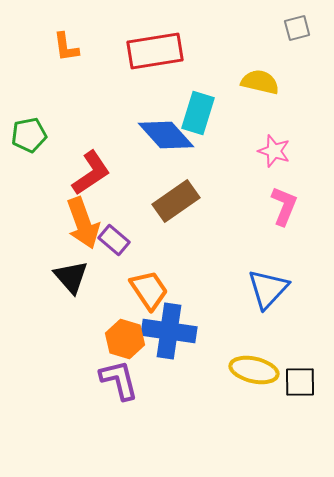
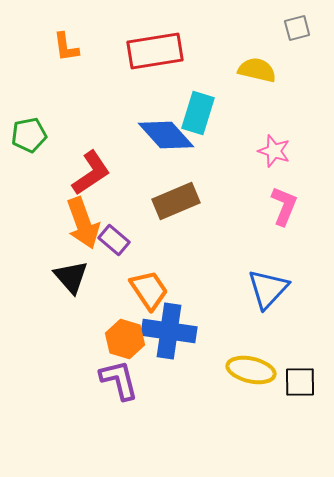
yellow semicircle: moved 3 px left, 12 px up
brown rectangle: rotated 12 degrees clockwise
yellow ellipse: moved 3 px left
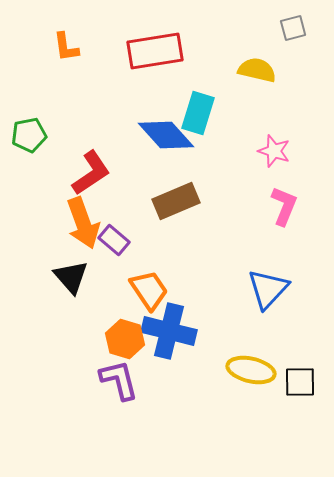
gray square: moved 4 px left
blue cross: rotated 6 degrees clockwise
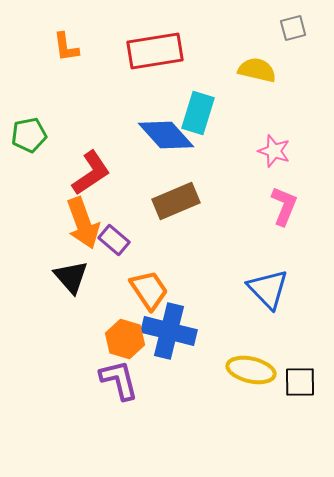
blue triangle: rotated 27 degrees counterclockwise
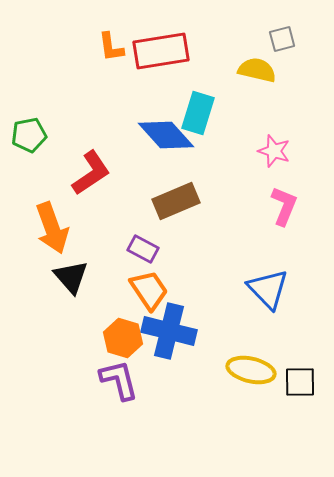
gray square: moved 11 px left, 11 px down
orange L-shape: moved 45 px right
red rectangle: moved 6 px right
orange arrow: moved 31 px left, 5 px down
purple rectangle: moved 29 px right, 9 px down; rotated 12 degrees counterclockwise
orange hexagon: moved 2 px left, 1 px up
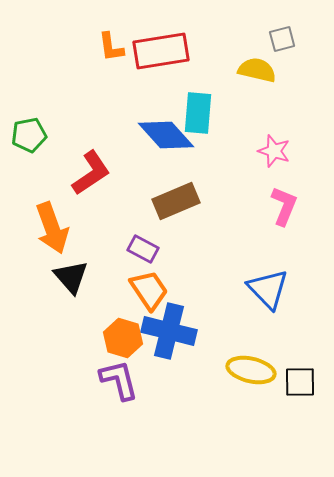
cyan rectangle: rotated 12 degrees counterclockwise
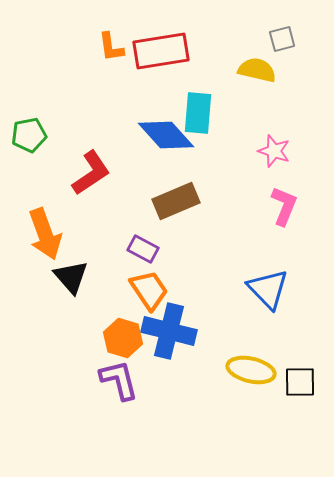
orange arrow: moved 7 px left, 6 px down
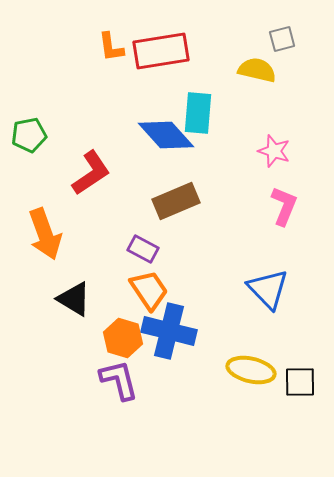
black triangle: moved 3 px right, 22 px down; rotated 18 degrees counterclockwise
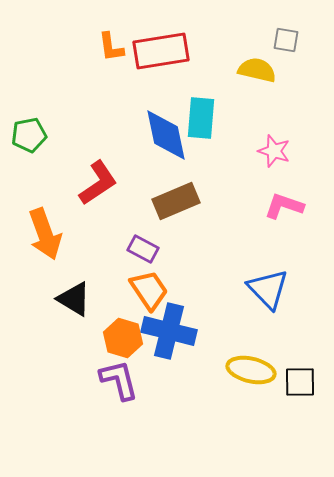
gray square: moved 4 px right, 1 px down; rotated 24 degrees clockwise
cyan rectangle: moved 3 px right, 5 px down
blue diamond: rotated 30 degrees clockwise
red L-shape: moved 7 px right, 10 px down
pink L-shape: rotated 93 degrees counterclockwise
